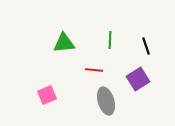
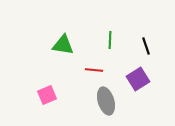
green triangle: moved 1 px left, 2 px down; rotated 15 degrees clockwise
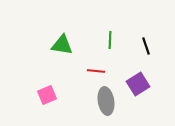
green triangle: moved 1 px left
red line: moved 2 px right, 1 px down
purple square: moved 5 px down
gray ellipse: rotated 8 degrees clockwise
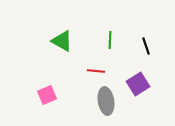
green triangle: moved 4 px up; rotated 20 degrees clockwise
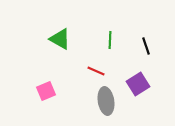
green triangle: moved 2 px left, 2 px up
red line: rotated 18 degrees clockwise
pink square: moved 1 px left, 4 px up
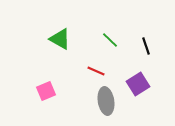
green line: rotated 48 degrees counterclockwise
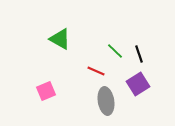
green line: moved 5 px right, 11 px down
black line: moved 7 px left, 8 px down
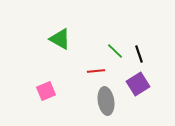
red line: rotated 30 degrees counterclockwise
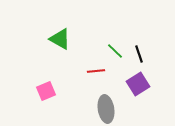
gray ellipse: moved 8 px down
